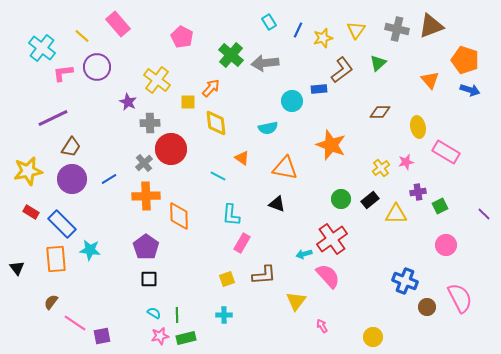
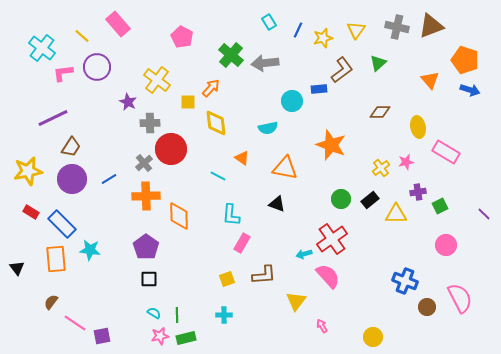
gray cross at (397, 29): moved 2 px up
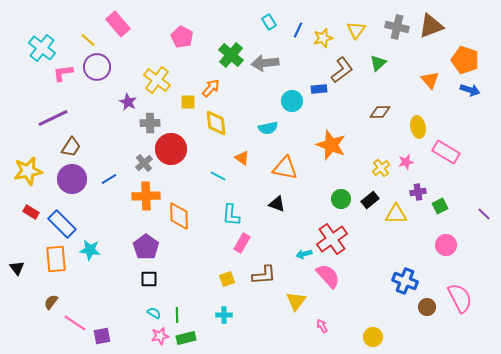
yellow line at (82, 36): moved 6 px right, 4 px down
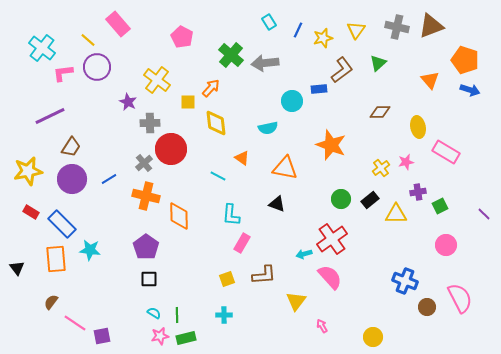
purple line at (53, 118): moved 3 px left, 2 px up
orange cross at (146, 196): rotated 16 degrees clockwise
pink semicircle at (328, 276): moved 2 px right, 1 px down
